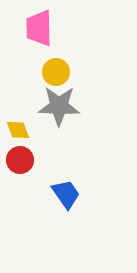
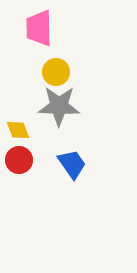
red circle: moved 1 px left
blue trapezoid: moved 6 px right, 30 px up
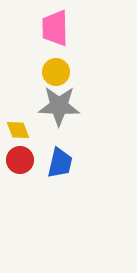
pink trapezoid: moved 16 px right
red circle: moved 1 px right
blue trapezoid: moved 12 px left, 1 px up; rotated 48 degrees clockwise
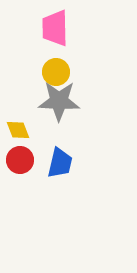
gray star: moved 5 px up
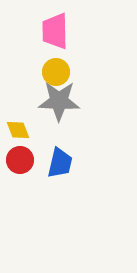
pink trapezoid: moved 3 px down
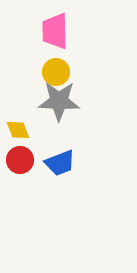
blue trapezoid: rotated 56 degrees clockwise
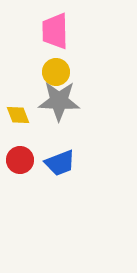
yellow diamond: moved 15 px up
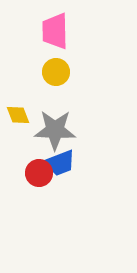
gray star: moved 4 px left, 29 px down
red circle: moved 19 px right, 13 px down
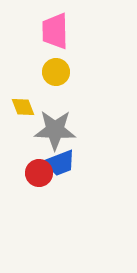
yellow diamond: moved 5 px right, 8 px up
